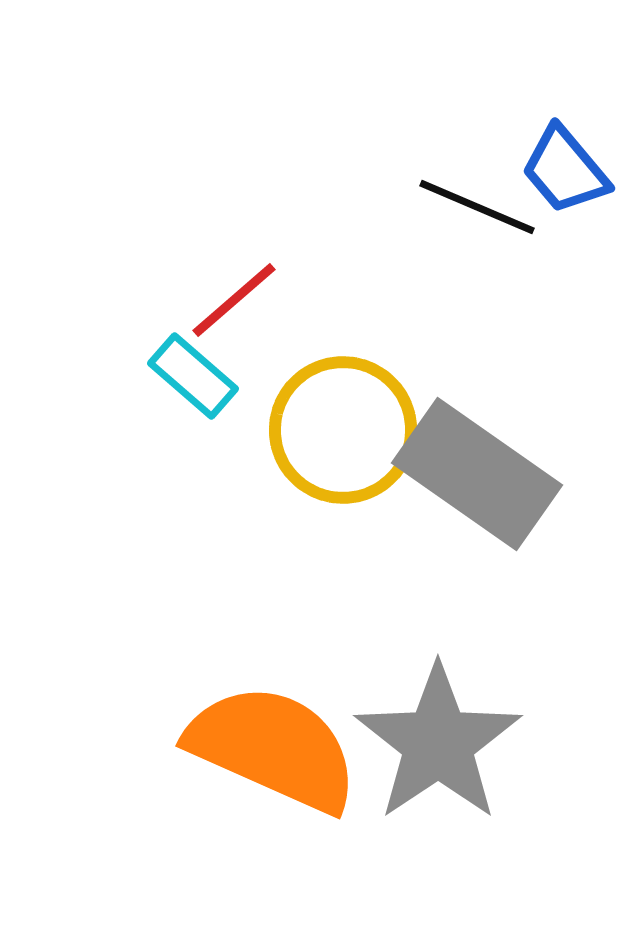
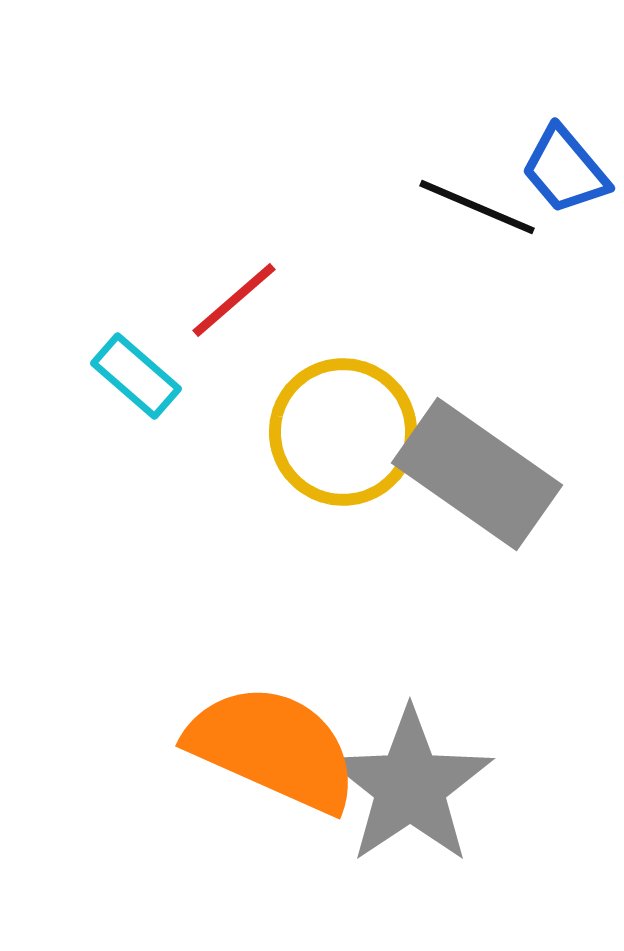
cyan rectangle: moved 57 px left
yellow circle: moved 2 px down
gray star: moved 28 px left, 43 px down
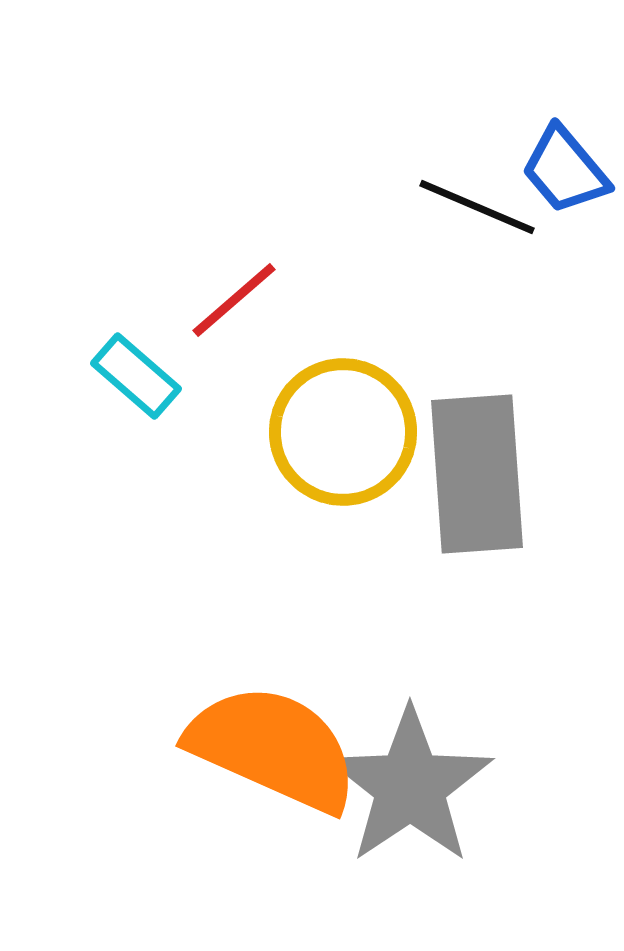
gray rectangle: rotated 51 degrees clockwise
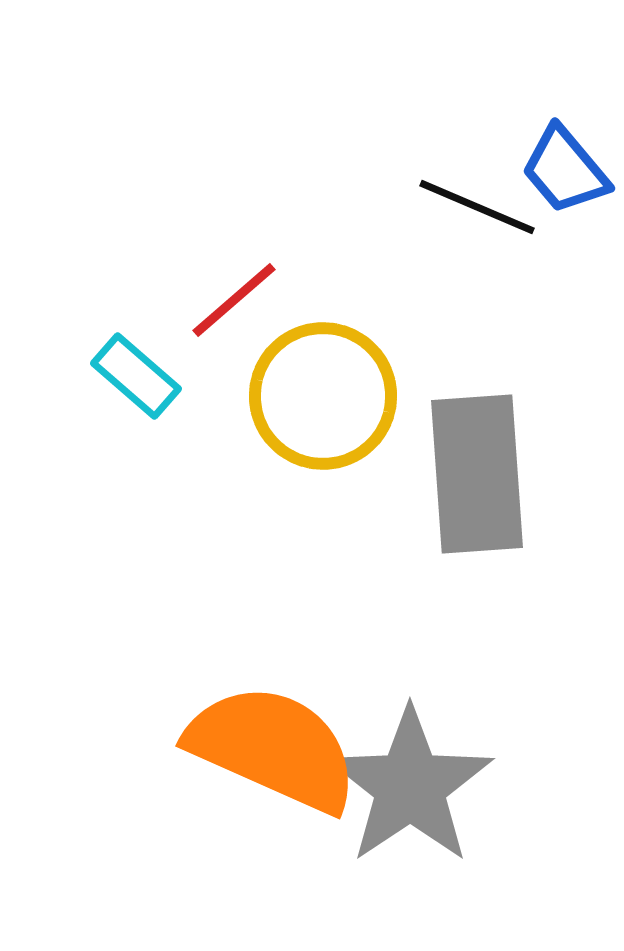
yellow circle: moved 20 px left, 36 px up
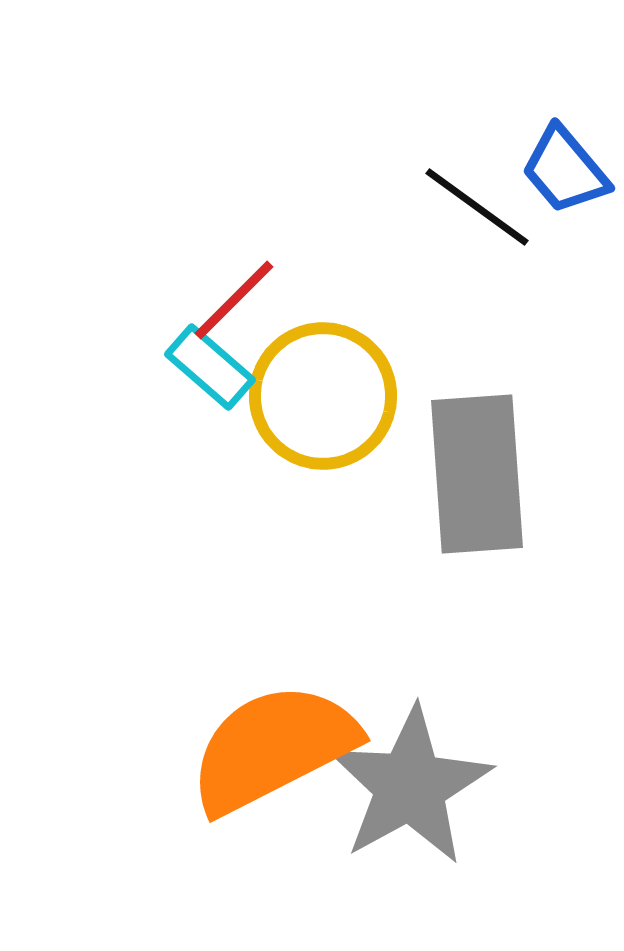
black line: rotated 13 degrees clockwise
red line: rotated 4 degrees counterclockwise
cyan rectangle: moved 74 px right, 9 px up
orange semicircle: rotated 51 degrees counterclockwise
gray star: rotated 5 degrees clockwise
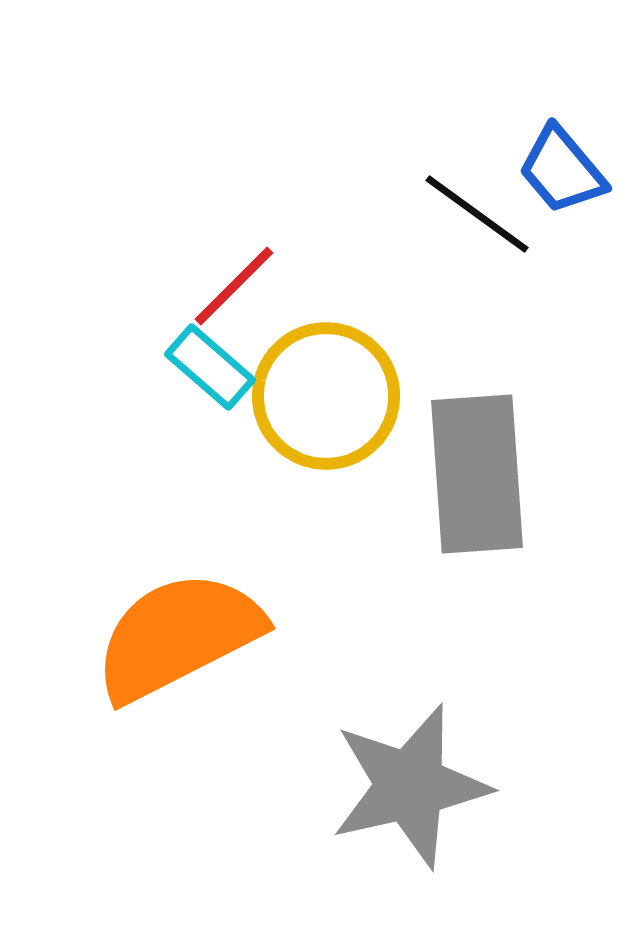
blue trapezoid: moved 3 px left
black line: moved 7 px down
red line: moved 14 px up
yellow circle: moved 3 px right
orange semicircle: moved 95 px left, 112 px up
gray star: rotated 16 degrees clockwise
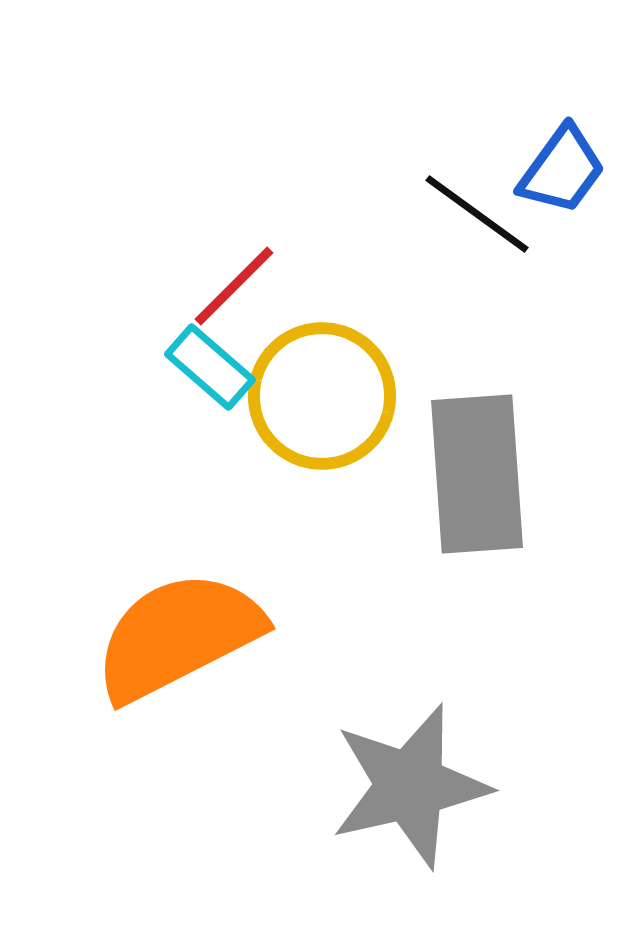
blue trapezoid: rotated 104 degrees counterclockwise
yellow circle: moved 4 px left
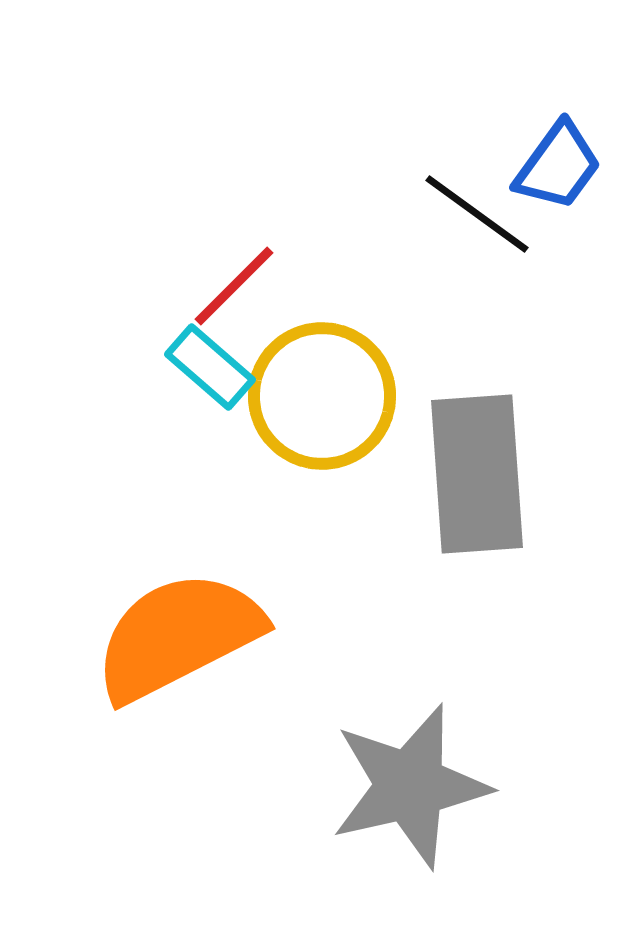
blue trapezoid: moved 4 px left, 4 px up
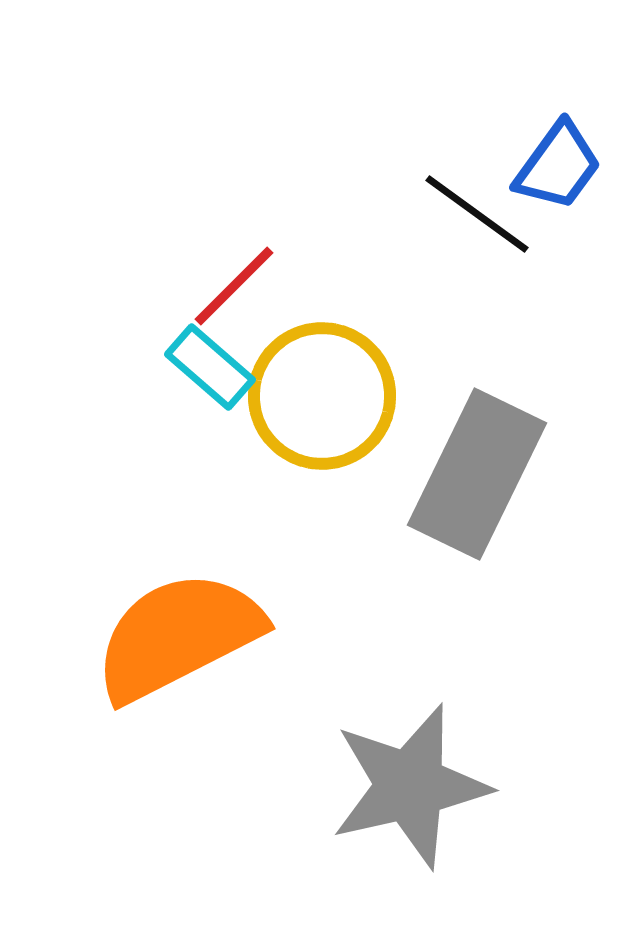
gray rectangle: rotated 30 degrees clockwise
